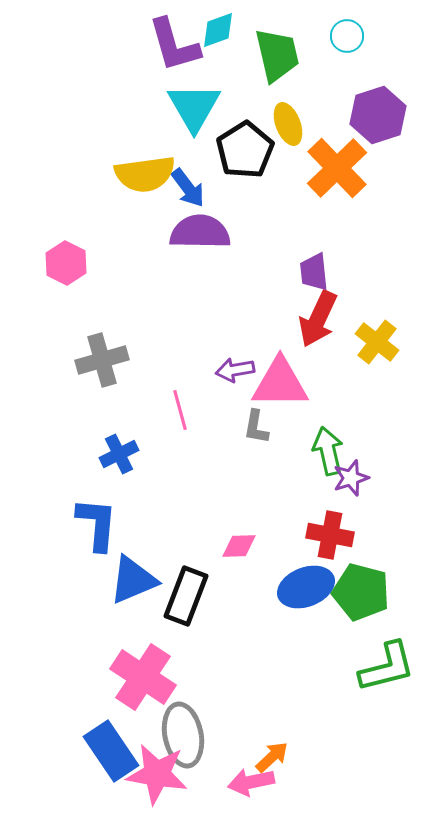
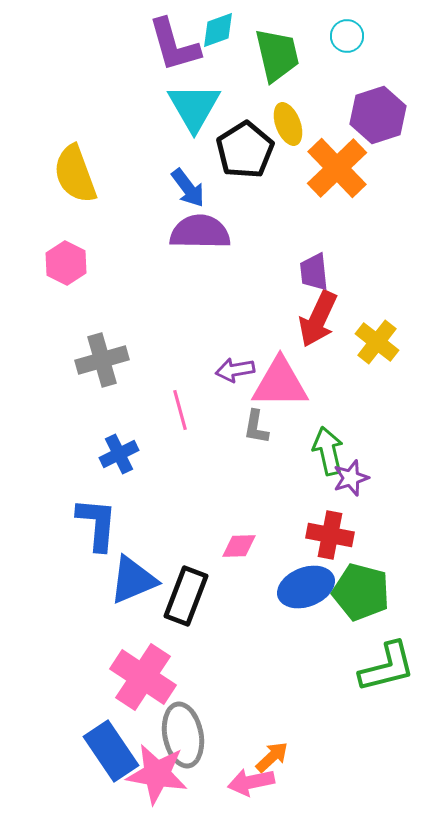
yellow semicircle: moved 70 px left; rotated 78 degrees clockwise
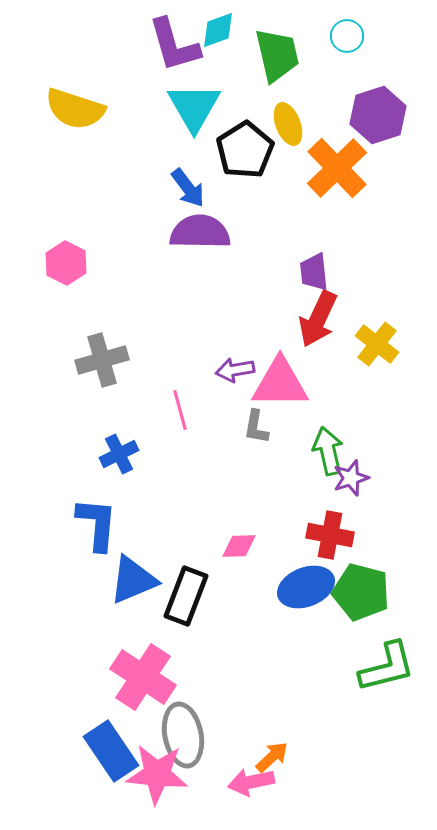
yellow semicircle: moved 65 px up; rotated 52 degrees counterclockwise
yellow cross: moved 2 px down
pink star: rotated 4 degrees counterclockwise
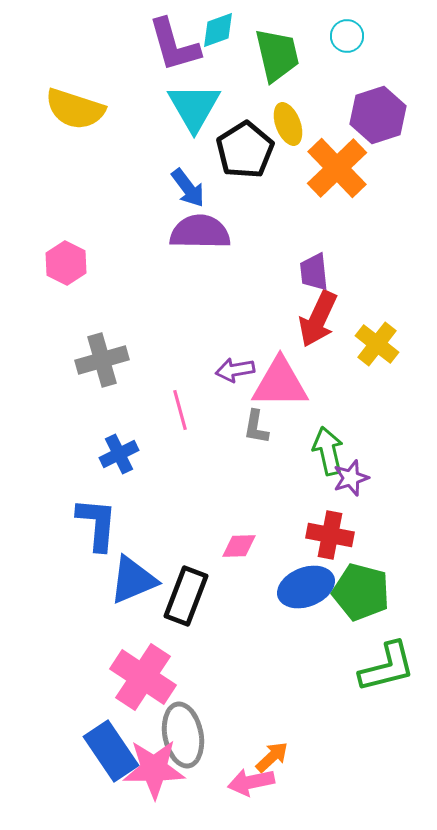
pink star: moved 3 px left, 5 px up; rotated 6 degrees counterclockwise
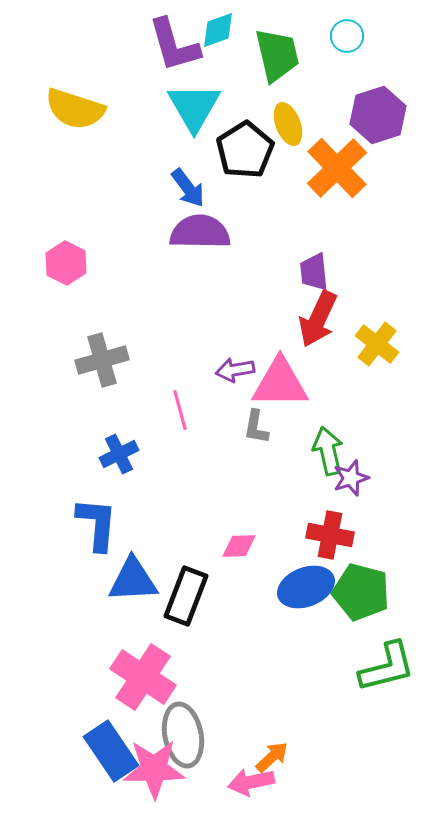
blue triangle: rotated 20 degrees clockwise
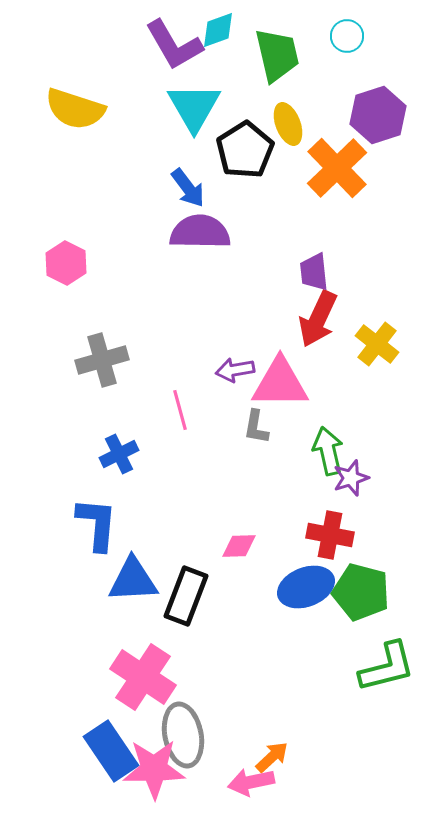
purple L-shape: rotated 14 degrees counterclockwise
